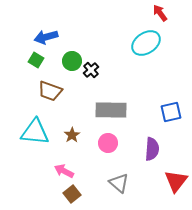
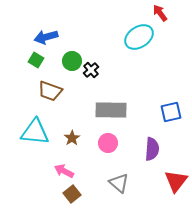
cyan ellipse: moved 7 px left, 6 px up
brown star: moved 3 px down
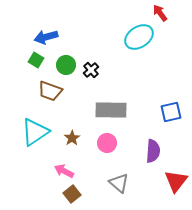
green circle: moved 6 px left, 4 px down
cyan triangle: rotated 40 degrees counterclockwise
pink circle: moved 1 px left
purple semicircle: moved 1 px right, 2 px down
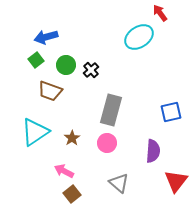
green square: rotated 21 degrees clockwise
gray rectangle: rotated 76 degrees counterclockwise
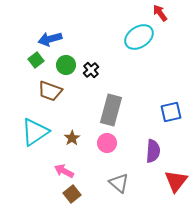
blue arrow: moved 4 px right, 2 px down
